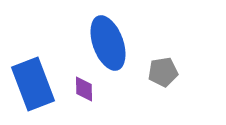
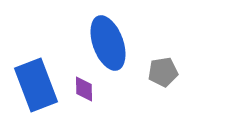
blue rectangle: moved 3 px right, 1 px down
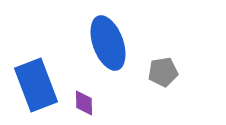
purple diamond: moved 14 px down
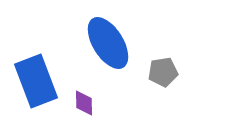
blue ellipse: rotated 12 degrees counterclockwise
blue rectangle: moved 4 px up
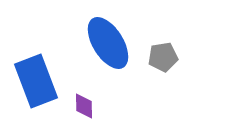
gray pentagon: moved 15 px up
purple diamond: moved 3 px down
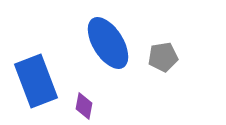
purple diamond: rotated 12 degrees clockwise
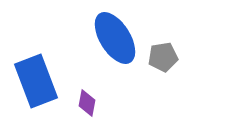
blue ellipse: moved 7 px right, 5 px up
purple diamond: moved 3 px right, 3 px up
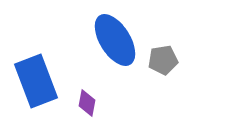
blue ellipse: moved 2 px down
gray pentagon: moved 3 px down
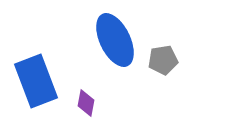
blue ellipse: rotated 6 degrees clockwise
purple diamond: moved 1 px left
